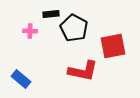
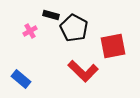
black rectangle: moved 1 px down; rotated 21 degrees clockwise
pink cross: rotated 32 degrees counterclockwise
red L-shape: rotated 32 degrees clockwise
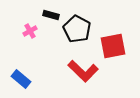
black pentagon: moved 3 px right, 1 px down
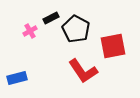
black rectangle: moved 3 px down; rotated 42 degrees counterclockwise
black pentagon: moved 1 px left
red L-shape: rotated 12 degrees clockwise
blue rectangle: moved 4 px left, 1 px up; rotated 54 degrees counterclockwise
